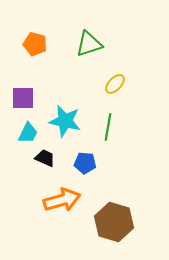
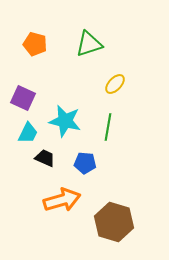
purple square: rotated 25 degrees clockwise
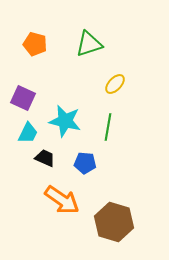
orange arrow: rotated 51 degrees clockwise
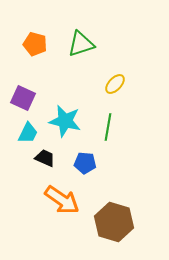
green triangle: moved 8 px left
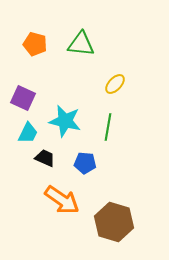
green triangle: rotated 24 degrees clockwise
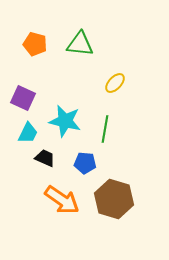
green triangle: moved 1 px left
yellow ellipse: moved 1 px up
green line: moved 3 px left, 2 px down
brown hexagon: moved 23 px up
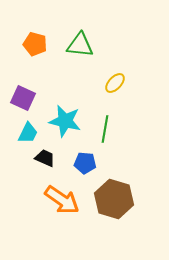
green triangle: moved 1 px down
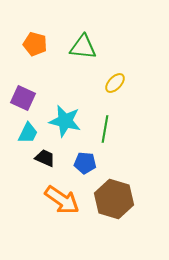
green triangle: moved 3 px right, 2 px down
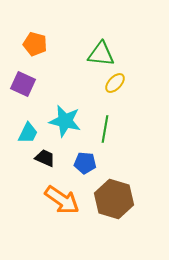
green triangle: moved 18 px right, 7 px down
purple square: moved 14 px up
